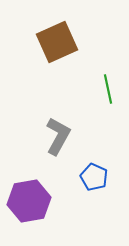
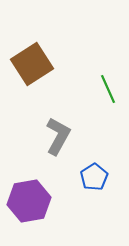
brown square: moved 25 px left, 22 px down; rotated 9 degrees counterclockwise
green line: rotated 12 degrees counterclockwise
blue pentagon: rotated 16 degrees clockwise
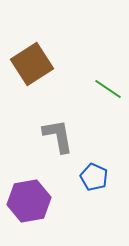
green line: rotated 32 degrees counterclockwise
gray L-shape: rotated 39 degrees counterclockwise
blue pentagon: rotated 16 degrees counterclockwise
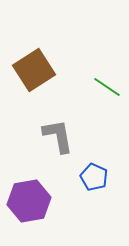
brown square: moved 2 px right, 6 px down
green line: moved 1 px left, 2 px up
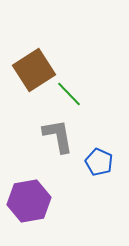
green line: moved 38 px left, 7 px down; rotated 12 degrees clockwise
blue pentagon: moved 5 px right, 15 px up
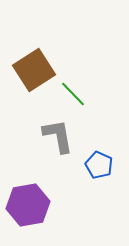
green line: moved 4 px right
blue pentagon: moved 3 px down
purple hexagon: moved 1 px left, 4 px down
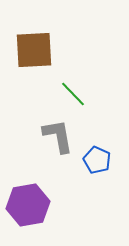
brown square: moved 20 px up; rotated 30 degrees clockwise
blue pentagon: moved 2 px left, 5 px up
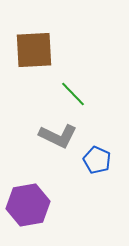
gray L-shape: rotated 126 degrees clockwise
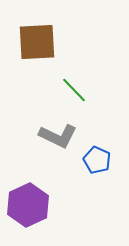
brown square: moved 3 px right, 8 px up
green line: moved 1 px right, 4 px up
purple hexagon: rotated 15 degrees counterclockwise
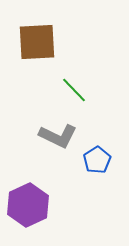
blue pentagon: rotated 16 degrees clockwise
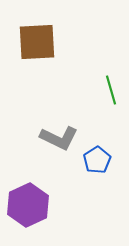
green line: moved 37 px right; rotated 28 degrees clockwise
gray L-shape: moved 1 px right, 2 px down
